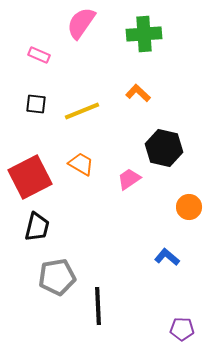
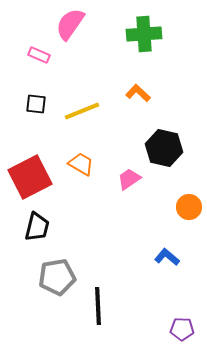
pink semicircle: moved 11 px left, 1 px down
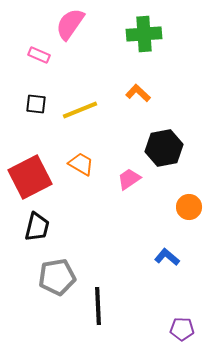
yellow line: moved 2 px left, 1 px up
black hexagon: rotated 24 degrees counterclockwise
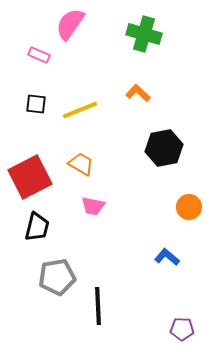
green cross: rotated 20 degrees clockwise
pink trapezoid: moved 36 px left, 27 px down; rotated 135 degrees counterclockwise
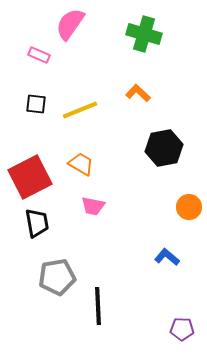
black trapezoid: moved 4 px up; rotated 24 degrees counterclockwise
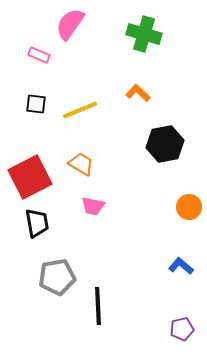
black hexagon: moved 1 px right, 4 px up
blue L-shape: moved 14 px right, 9 px down
purple pentagon: rotated 15 degrees counterclockwise
